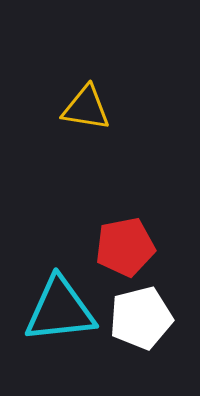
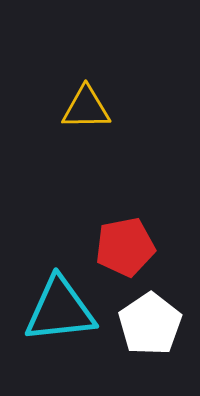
yellow triangle: rotated 10 degrees counterclockwise
white pentagon: moved 9 px right, 6 px down; rotated 20 degrees counterclockwise
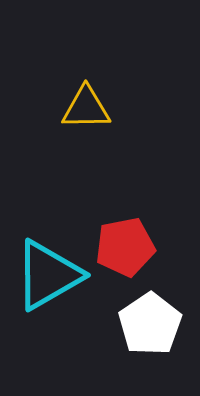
cyan triangle: moved 12 px left, 35 px up; rotated 24 degrees counterclockwise
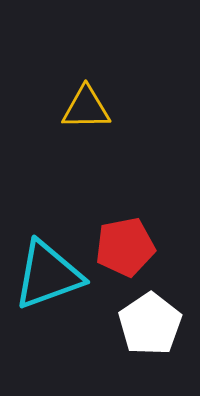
cyan triangle: rotated 10 degrees clockwise
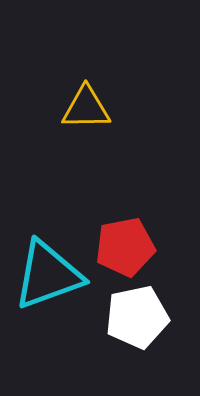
white pentagon: moved 13 px left, 7 px up; rotated 22 degrees clockwise
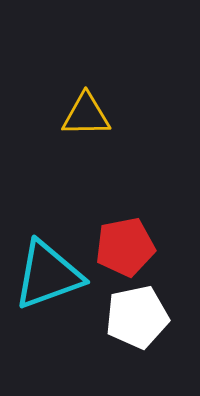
yellow triangle: moved 7 px down
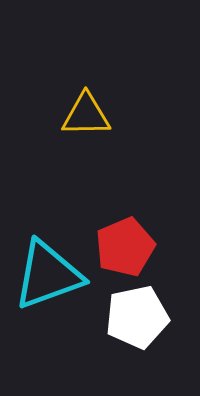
red pentagon: rotated 12 degrees counterclockwise
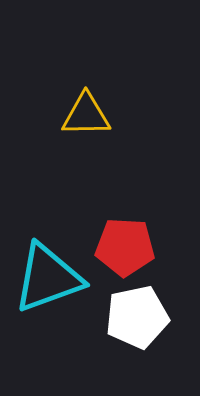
red pentagon: rotated 26 degrees clockwise
cyan triangle: moved 3 px down
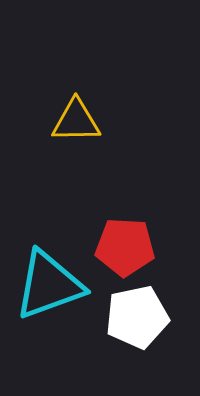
yellow triangle: moved 10 px left, 6 px down
cyan triangle: moved 1 px right, 7 px down
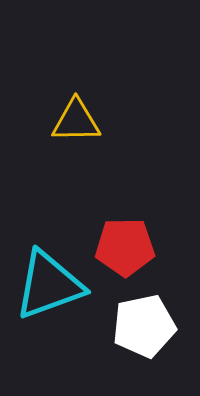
red pentagon: rotated 4 degrees counterclockwise
white pentagon: moved 7 px right, 9 px down
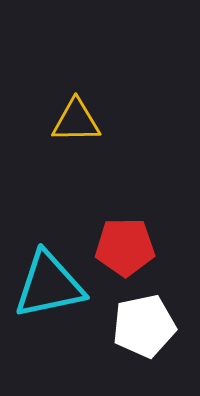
cyan triangle: rotated 8 degrees clockwise
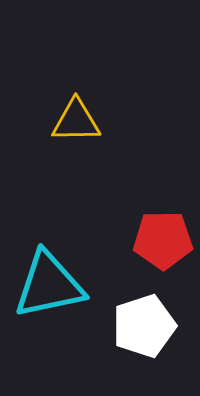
red pentagon: moved 38 px right, 7 px up
white pentagon: rotated 6 degrees counterclockwise
